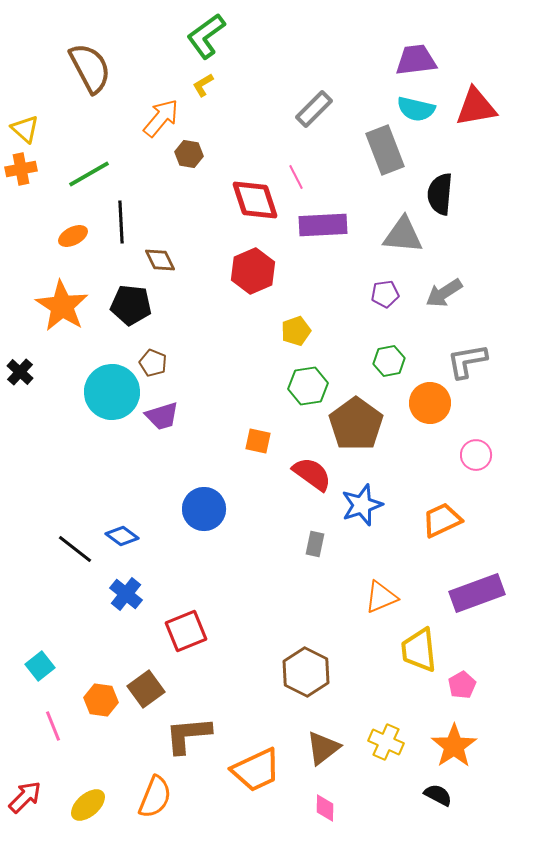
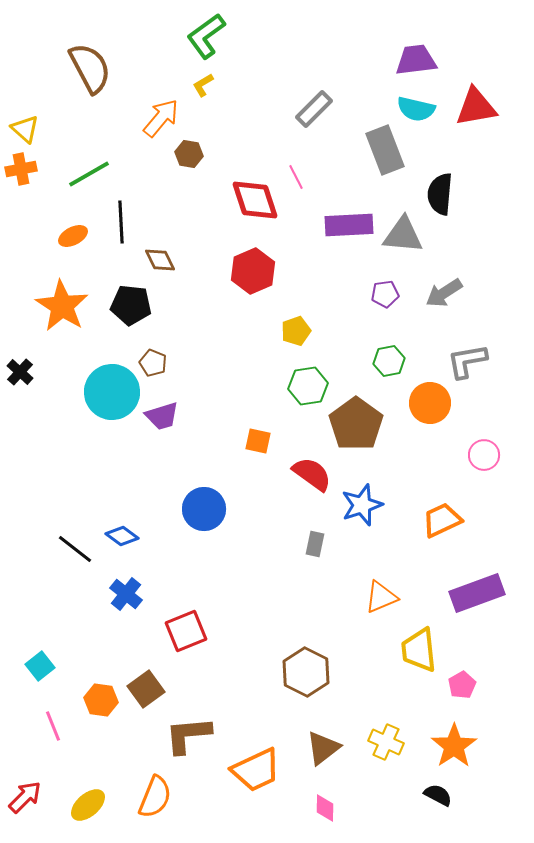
purple rectangle at (323, 225): moved 26 px right
pink circle at (476, 455): moved 8 px right
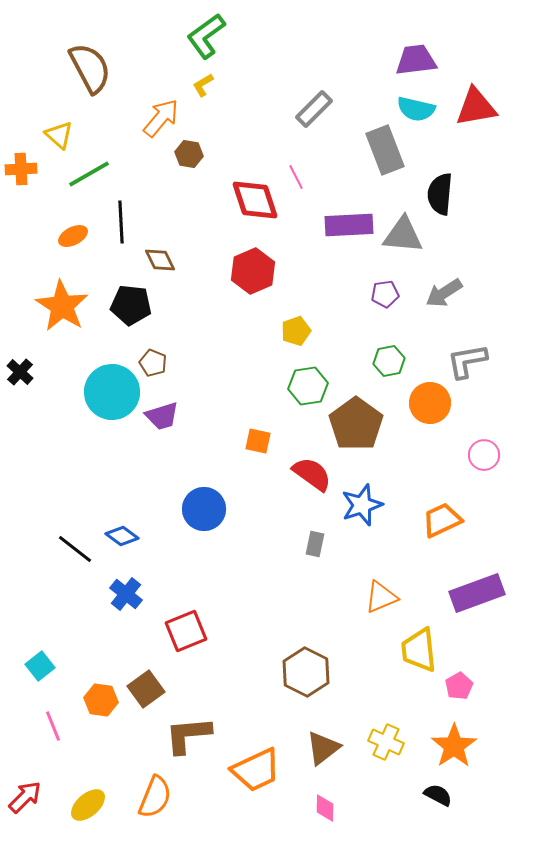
yellow triangle at (25, 129): moved 34 px right, 6 px down
orange cross at (21, 169): rotated 8 degrees clockwise
pink pentagon at (462, 685): moved 3 px left, 1 px down
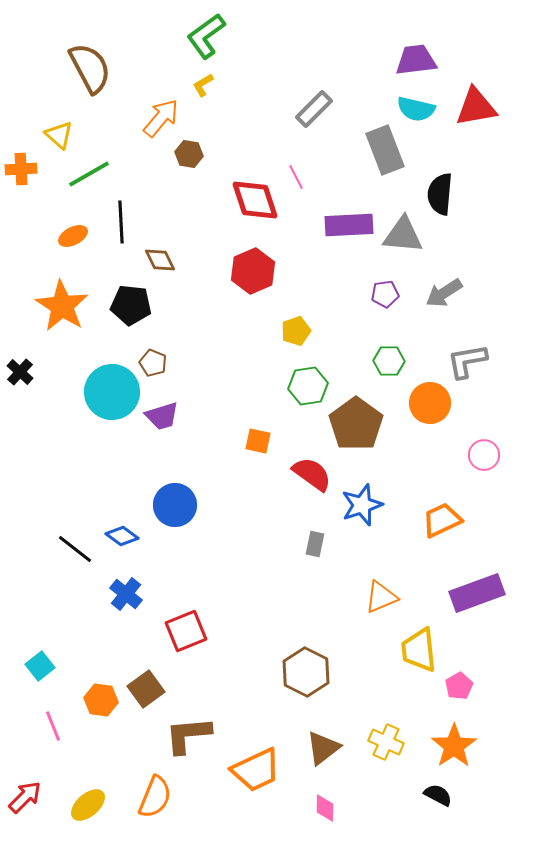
green hexagon at (389, 361): rotated 12 degrees clockwise
blue circle at (204, 509): moved 29 px left, 4 px up
